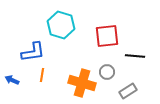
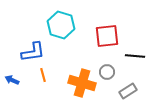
orange line: moved 1 px right; rotated 24 degrees counterclockwise
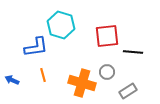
blue L-shape: moved 3 px right, 5 px up
black line: moved 2 px left, 4 px up
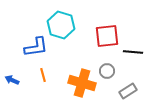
gray circle: moved 1 px up
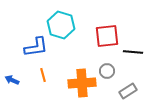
orange cross: rotated 20 degrees counterclockwise
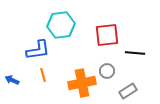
cyan hexagon: rotated 24 degrees counterclockwise
red square: moved 1 px up
blue L-shape: moved 2 px right, 3 px down
black line: moved 2 px right, 1 px down
orange cross: rotated 8 degrees counterclockwise
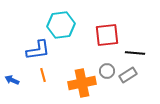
gray rectangle: moved 16 px up
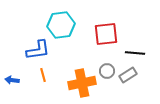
red square: moved 1 px left, 1 px up
blue arrow: rotated 16 degrees counterclockwise
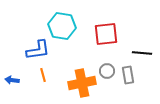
cyan hexagon: moved 1 px right, 1 px down; rotated 16 degrees clockwise
black line: moved 7 px right
gray rectangle: rotated 66 degrees counterclockwise
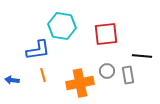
black line: moved 3 px down
orange cross: moved 2 px left
